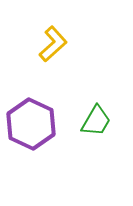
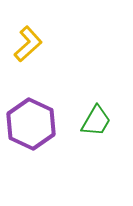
yellow L-shape: moved 25 px left
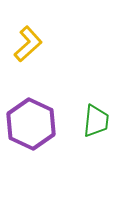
green trapezoid: rotated 24 degrees counterclockwise
